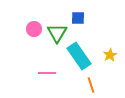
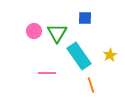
blue square: moved 7 px right
pink circle: moved 2 px down
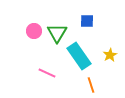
blue square: moved 2 px right, 3 px down
pink line: rotated 24 degrees clockwise
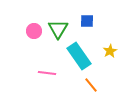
green triangle: moved 1 px right, 4 px up
yellow star: moved 4 px up
pink line: rotated 18 degrees counterclockwise
orange line: rotated 21 degrees counterclockwise
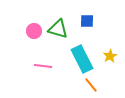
green triangle: rotated 45 degrees counterclockwise
yellow star: moved 5 px down
cyan rectangle: moved 3 px right, 3 px down; rotated 8 degrees clockwise
pink line: moved 4 px left, 7 px up
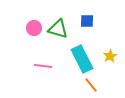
pink circle: moved 3 px up
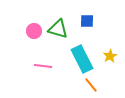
pink circle: moved 3 px down
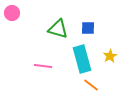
blue square: moved 1 px right, 7 px down
pink circle: moved 22 px left, 18 px up
cyan rectangle: rotated 12 degrees clockwise
orange line: rotated 14 degrees counterclockwise
